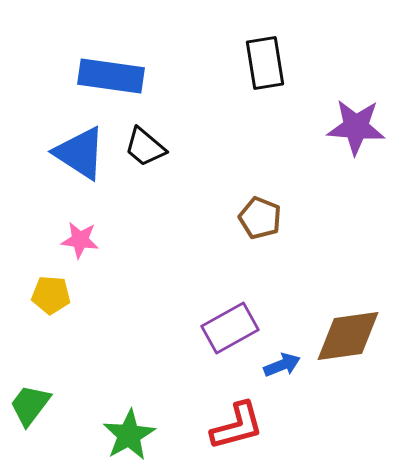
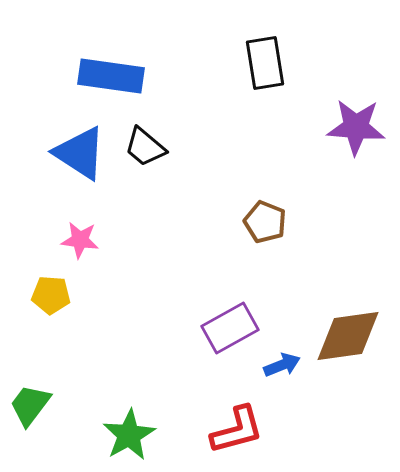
brown pentagon: moved 5 px right, 4 px down
red L-shape: moved 4 px down
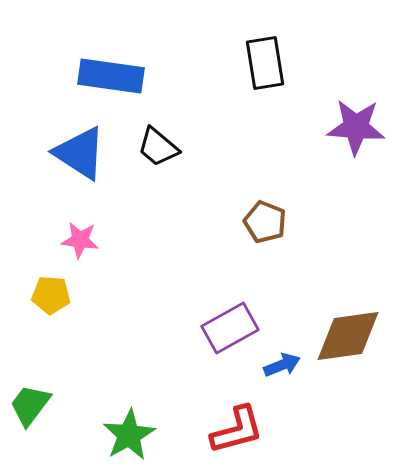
black trapezoid: moved 13 px right
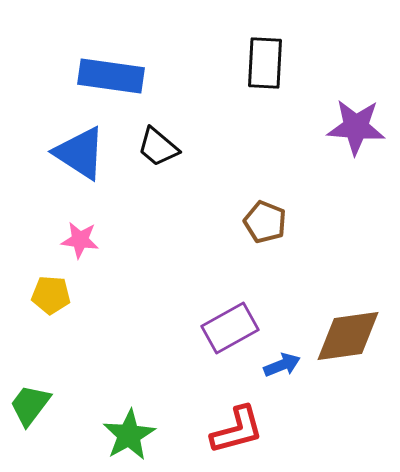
black rectangle: rotated 12 degrees clockwise
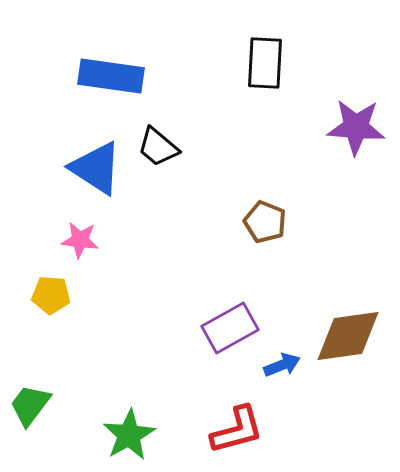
blue triangle: moved 16 px right, 15 px down
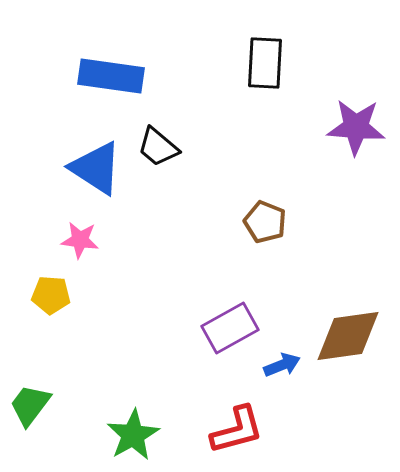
green star: moved 4 px right
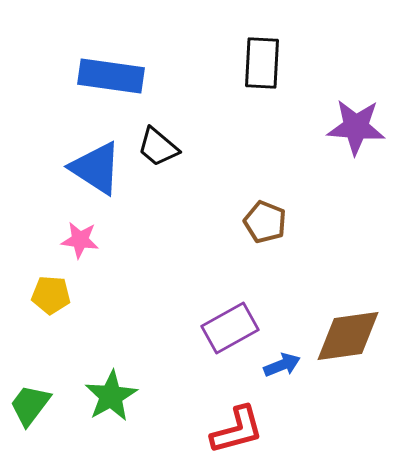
black rectangle: moved 3 px left
green star: moved 22 px left, 39 px up
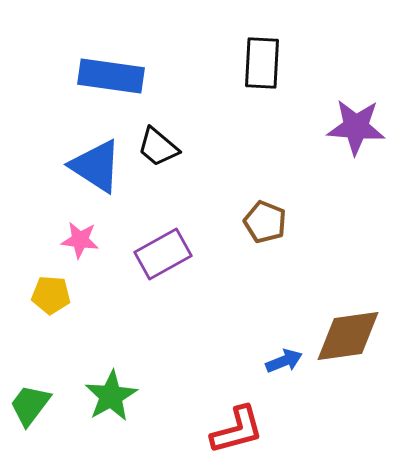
blue triangle: moved 2 px up
purple rectangle: moved 67 px left, 74 px up
blue arrow: moved 2 px right, 4 px up
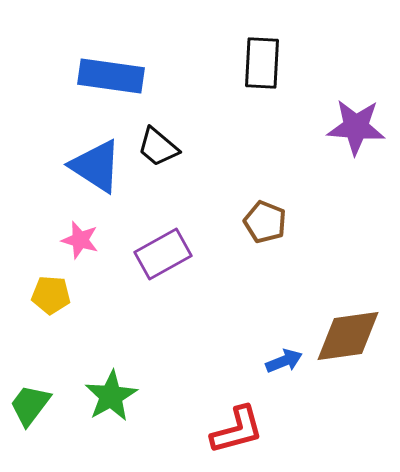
pink star: rotated 9 degrees clockwise
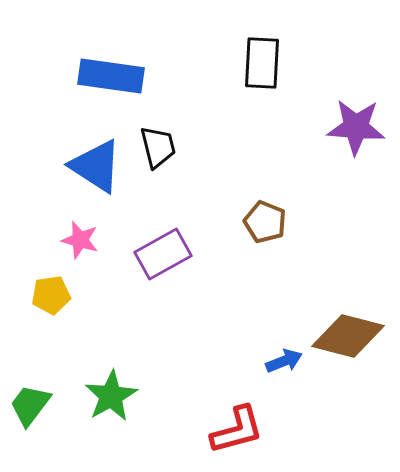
black trapezoid: rotated 144 degrees counterclockwise
yellow pentagon: rotated 12 degrees counterclockwise
brown diamond: rotated 22 degrees clockwise
